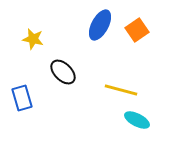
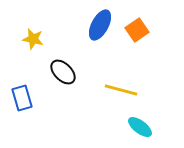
cyan ellipse: moved 3 px right, 7 px down; rotated 10 degrees clockwise
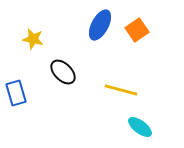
blue rectangle: moved 6 px left, 5 px up
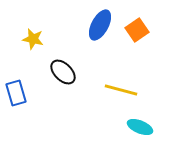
cyan ellipse: rotated 15 degrees counterclockwise
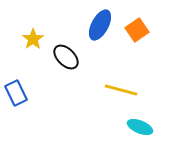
yellow star: rotated 25 degrees clockwise
black ellipse: moved 3 px right, 15 px up
blue rectangle: rotated 10 degrees counterclockwise
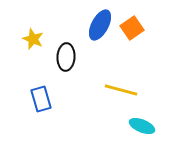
orange square: moved 5 px left, 2 px up
yellow star: rotated 15 degrees counterclockwise
black ellipse: rotated 48 degrees clockwise
blue rectangle: moved 25 px right, 6 px down; rotated 10 degrees clockwise
cyan ellipse: moved 2 px right, 1 px up
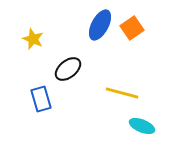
black ellipse: moved 2 px right, 12 px down; rotated 48 degrees clockwise
yellow line: moved 1 px right, 3 px down
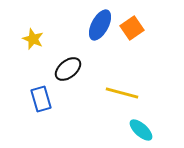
cyan ellipse: moved 1 px left, 4 px down; rotated 20 degrees clockwise
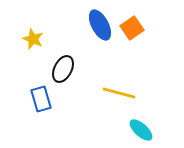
blue ellipse: rotated 56 degrees counterclockwise
black ellipse: moved 5 px left; rotated 24 degrees counterclockwise
yellow line: moved 3 px left
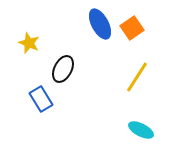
blue ellipse: moved 1 px up
yellow star: moved 4 px left, 4 px down
yellow line: moved 18 px right, 16 px up; rotated 72 degrees counterclockwise
blue rectangle: rotated 15 degrees counterclockwise
cyan ellipse: rotated 15 degrees counterclockwise
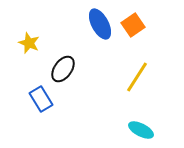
orange square: moved 1 px right, 3 px up
black ellipse: rotated 8 degrees clockwise
